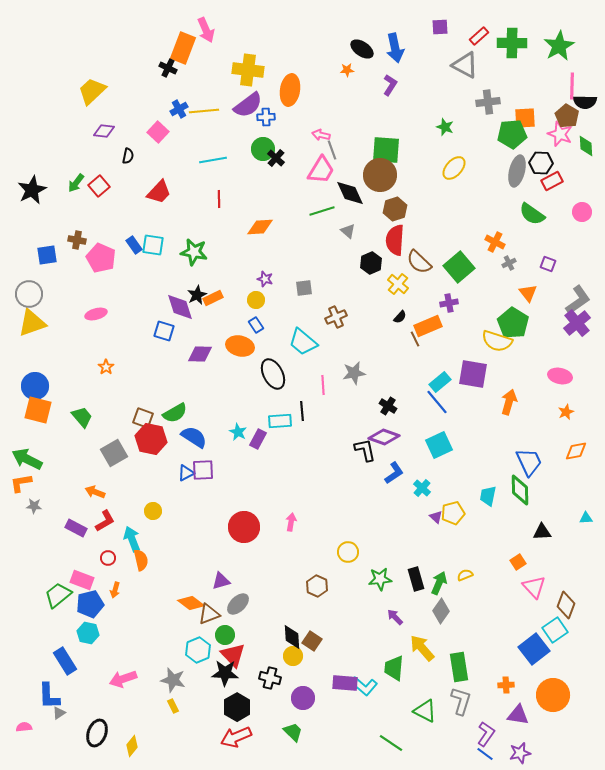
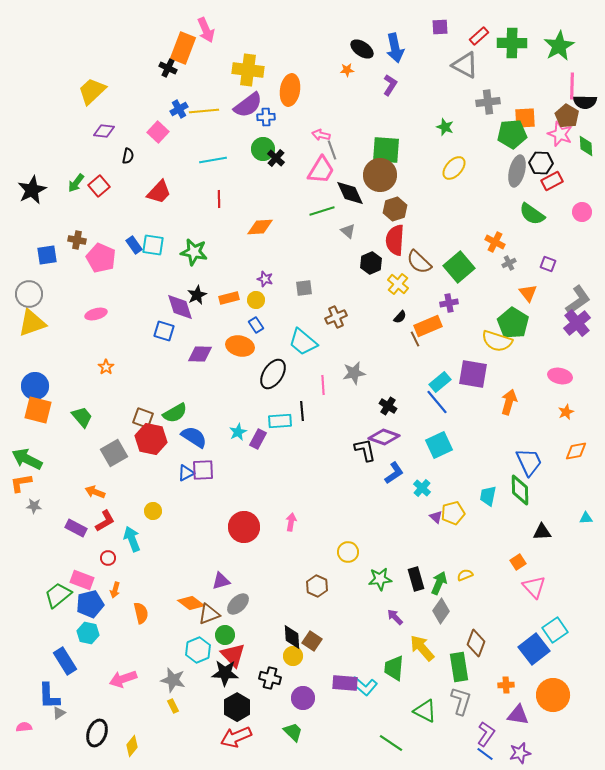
orange rectangle at (213, 298): moved 16 px right; rotated 12 degrees clockwise
black ellipse at (273, 374): rotated 60 degrees clockwise
cyan star at (238, 432): rotated 18 degrees clockwise
orange semicircle at (141, 560): moved 53 px down
brown diamond at (566, 605): moved 90 px left, 38 px down
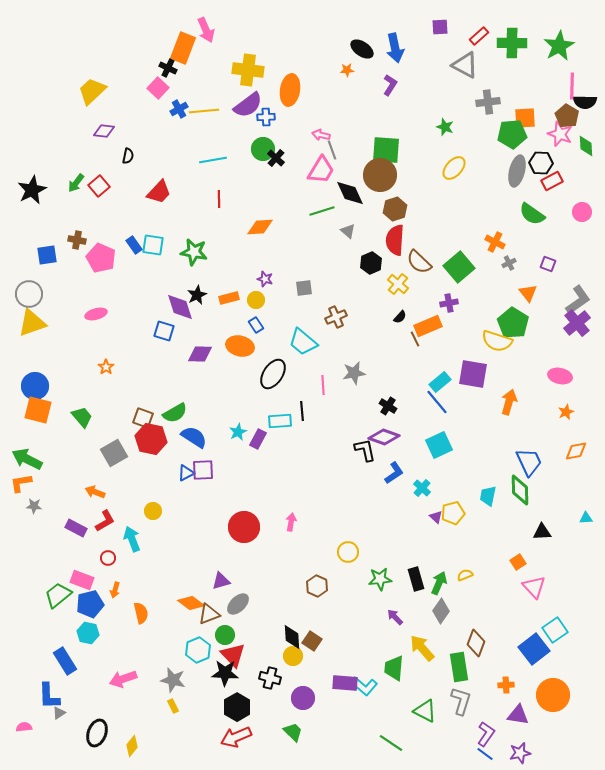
pink square at (158, 132): moved 44 px up
